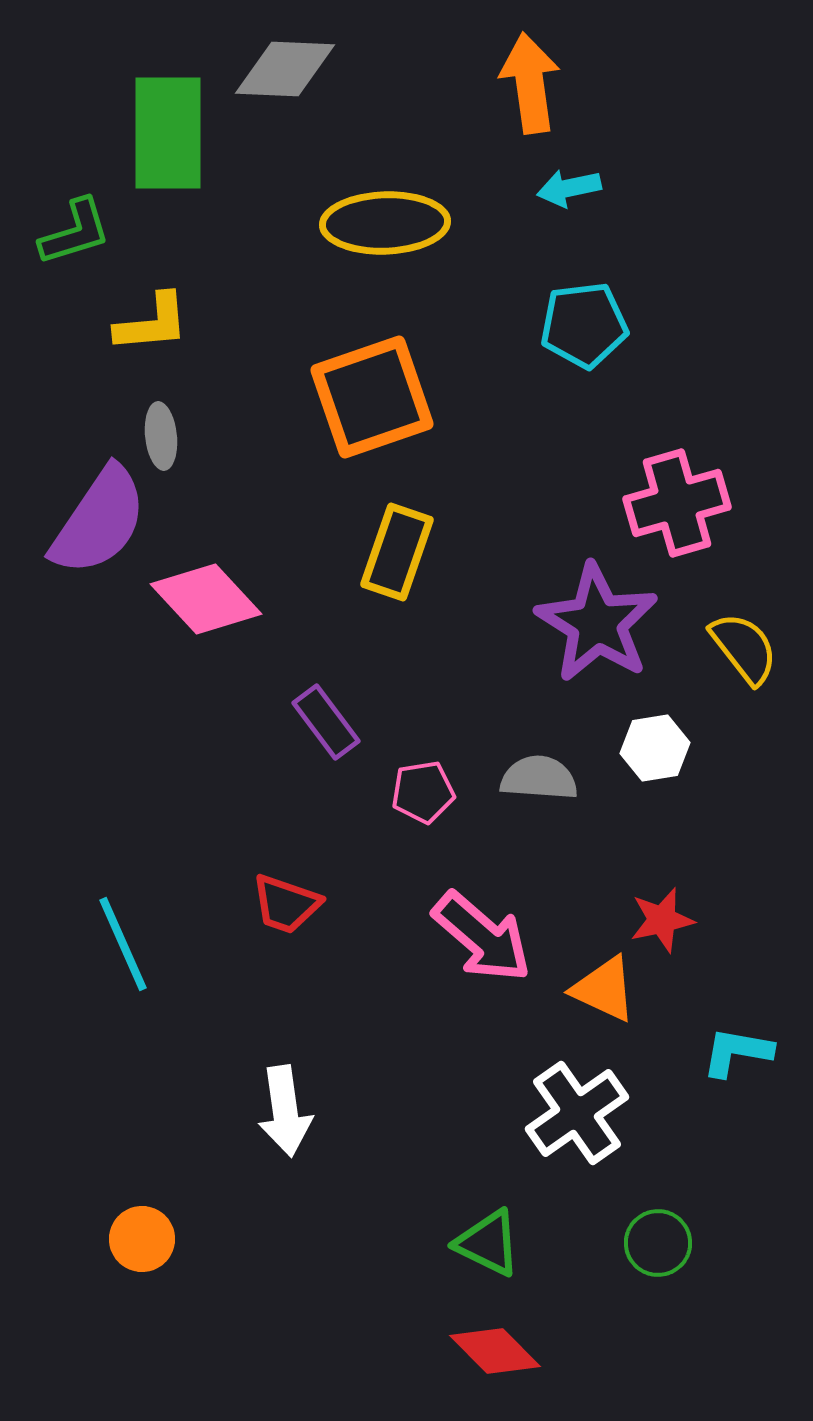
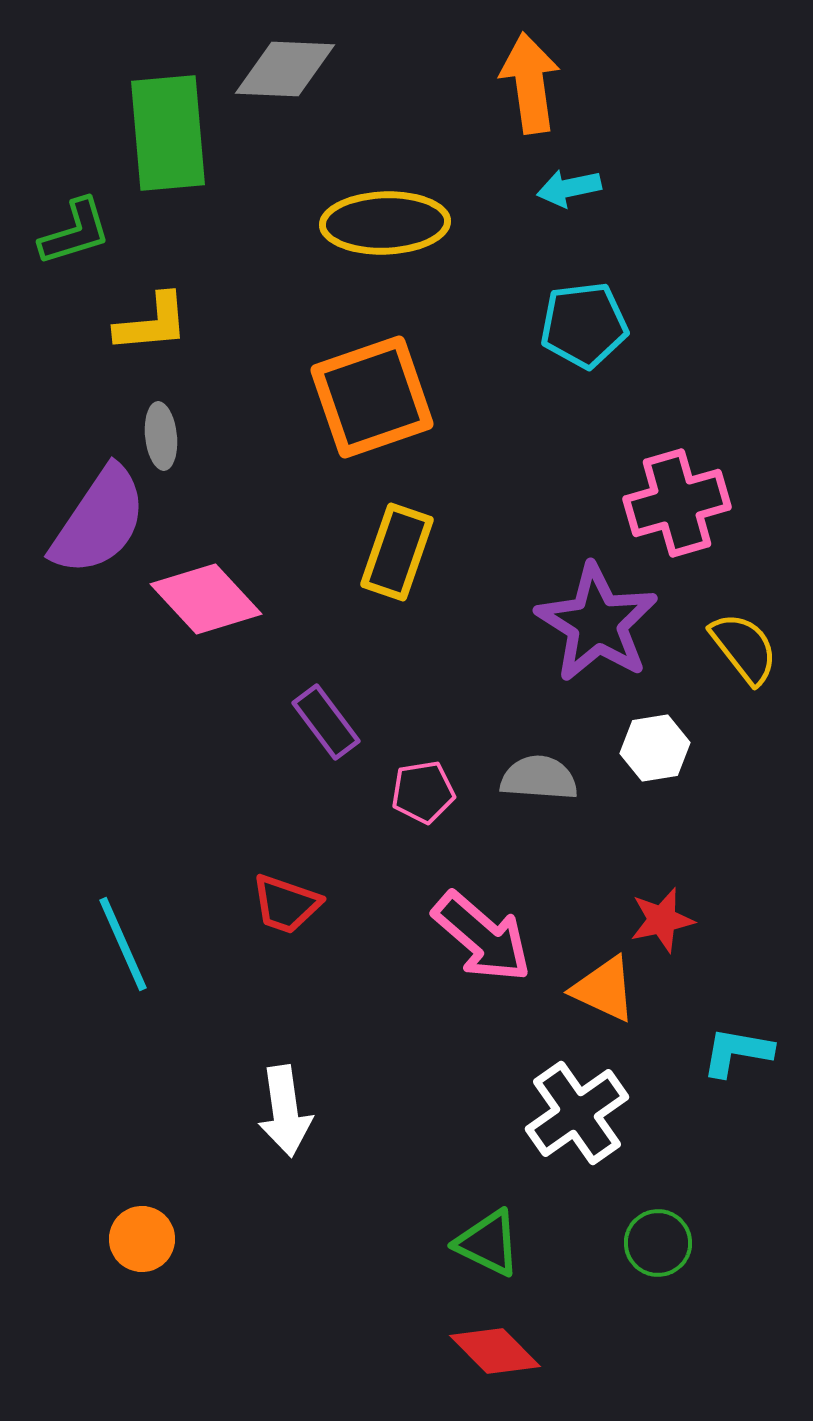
green rectangle: rotated 5 degrees counterclockwise
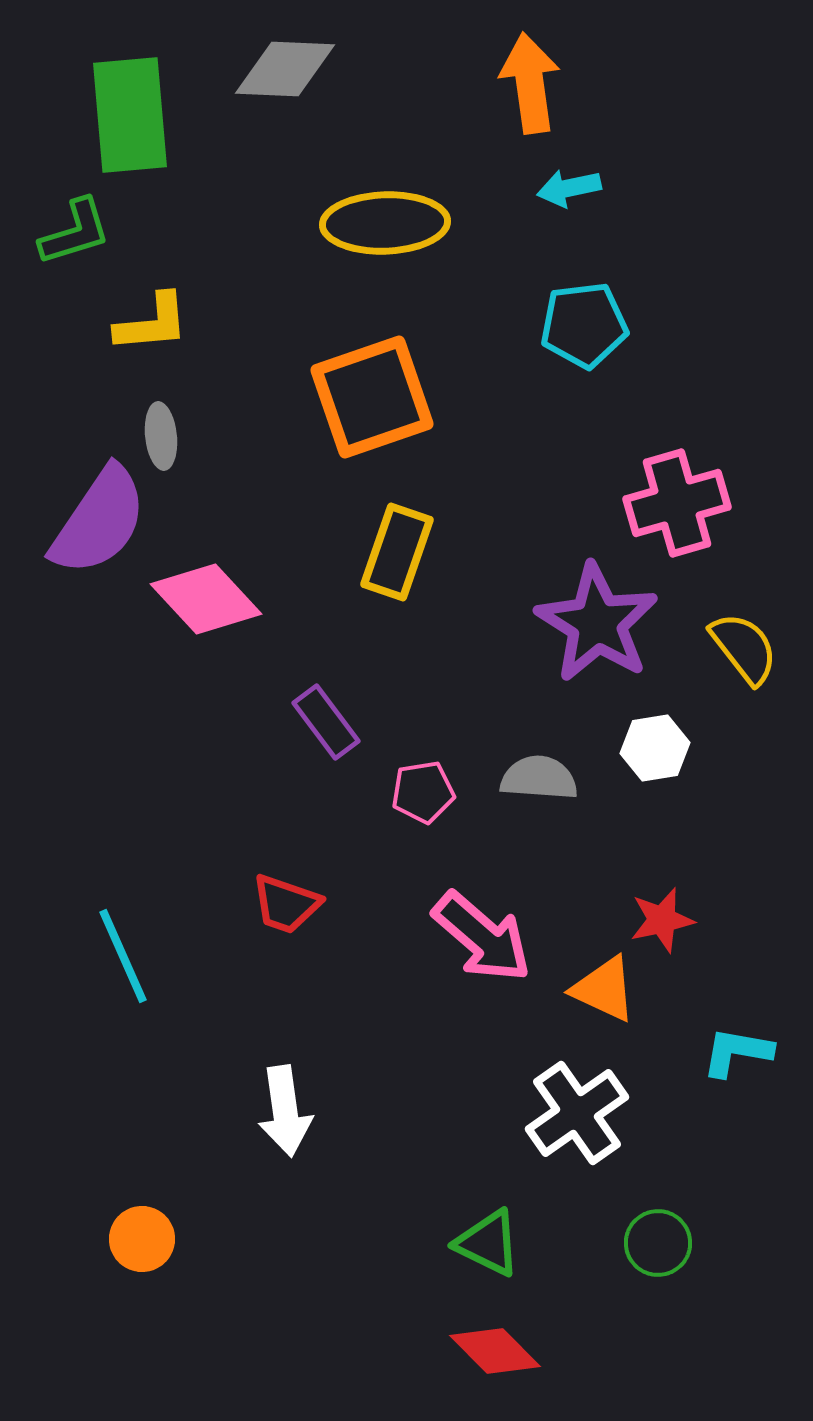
green rectangle: moved 38 px left, 18 px up
cyan line: moved 12 px down
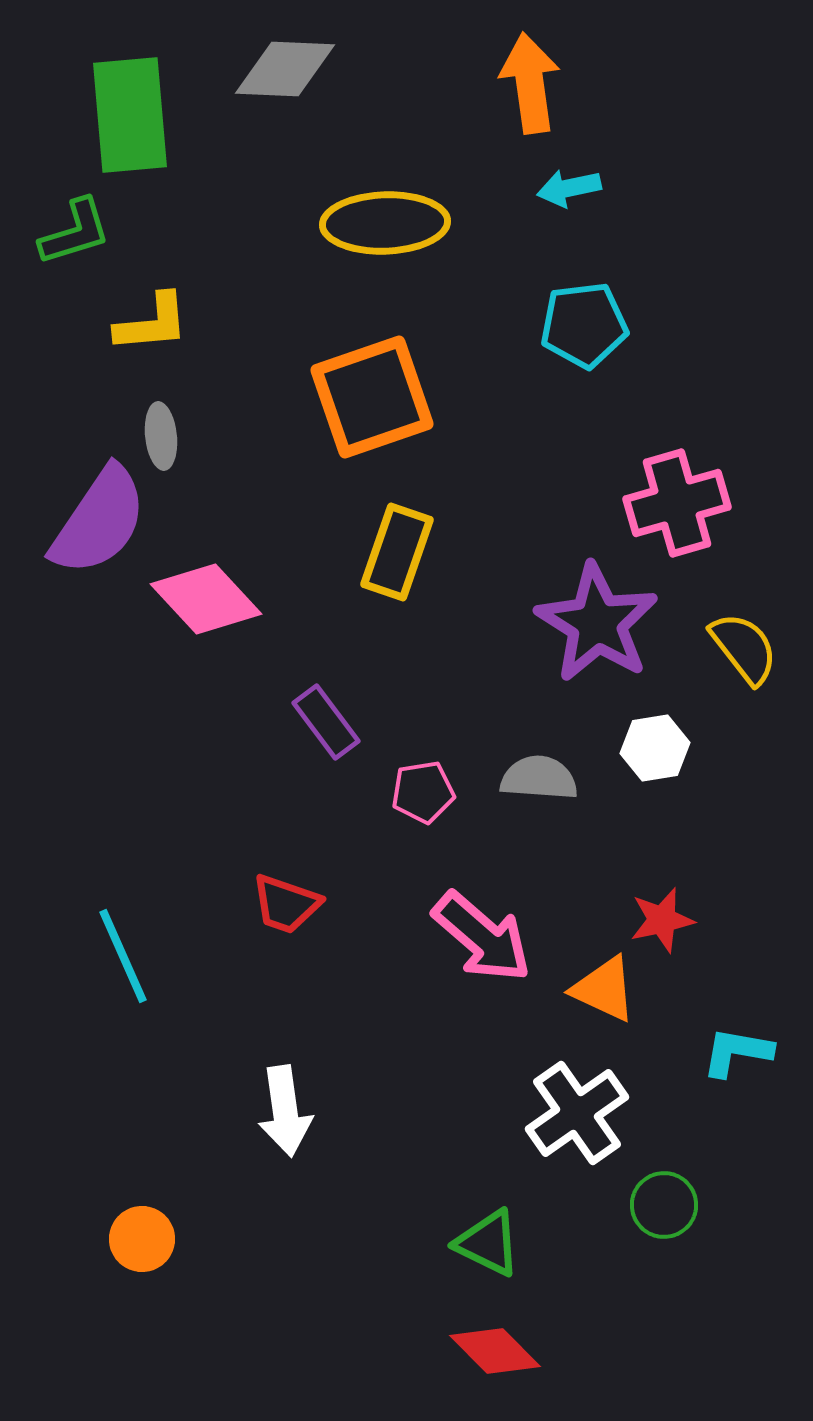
green circle: moved 6 px right, 38 px up
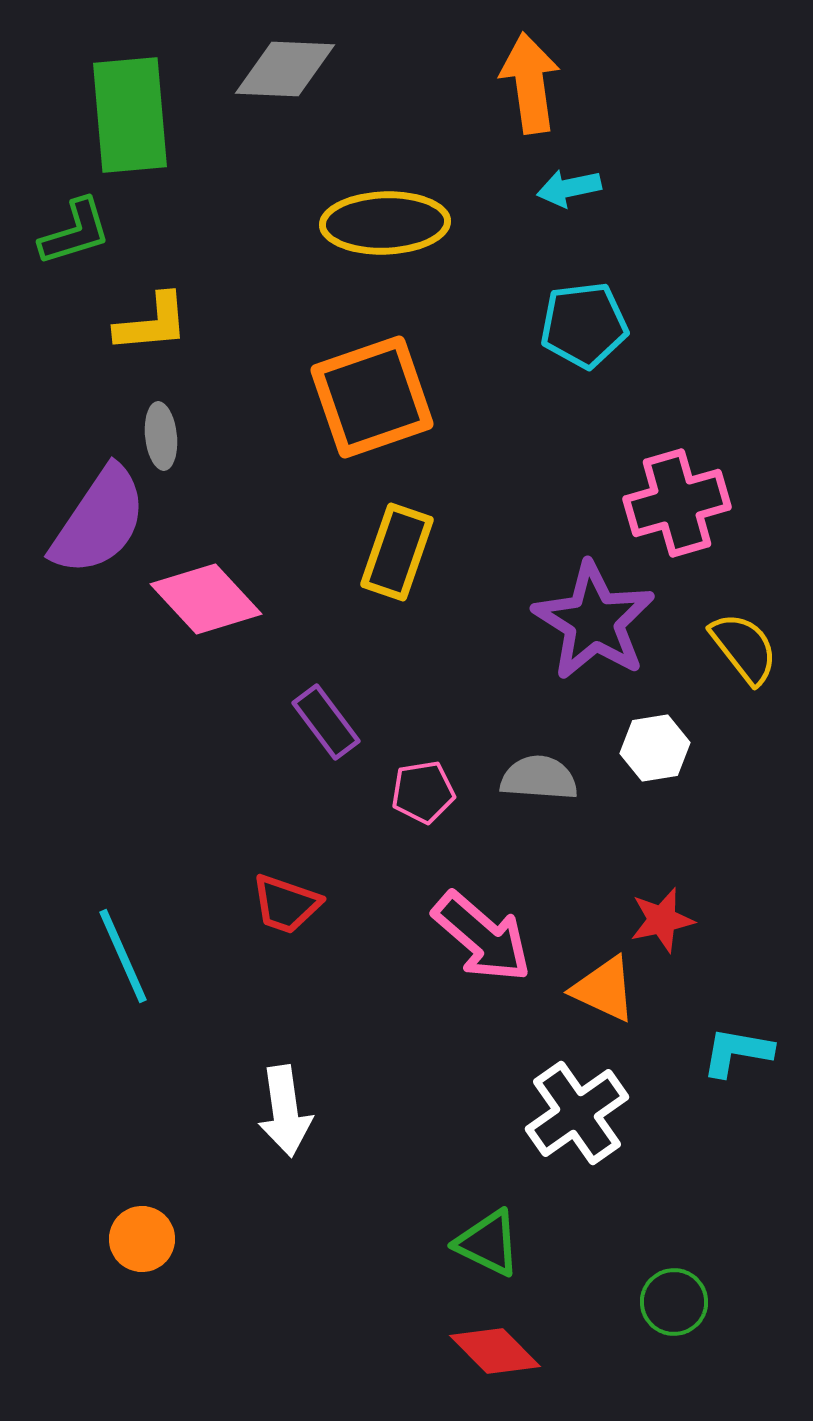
purple star: moved 3 px left, 2 px up
green circle: moved 10 px right, 97 px down
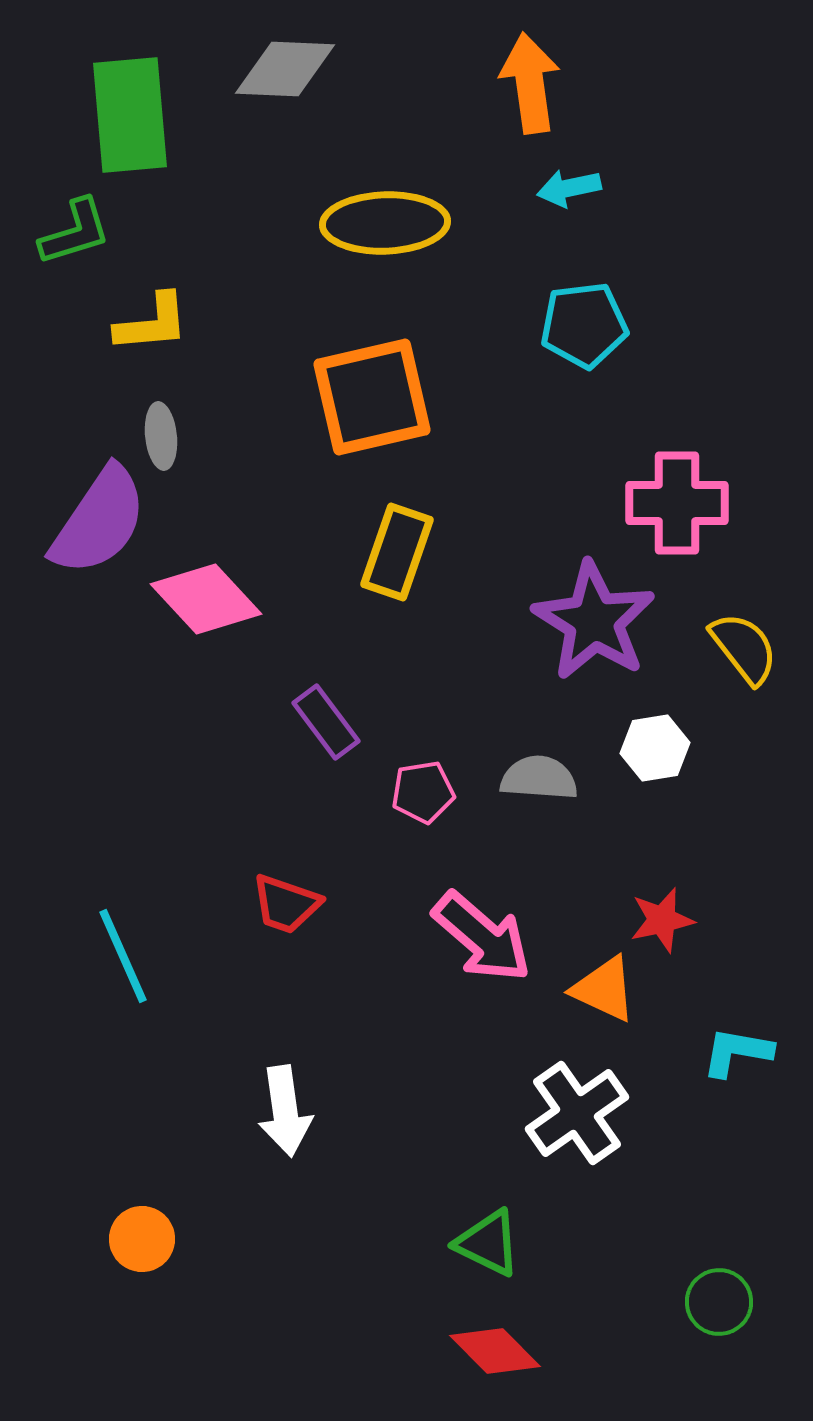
orange square: rotated 6 degrees clockwise
pink cross: rotated 16 degrees clockwise
green circle: moved 45 px right
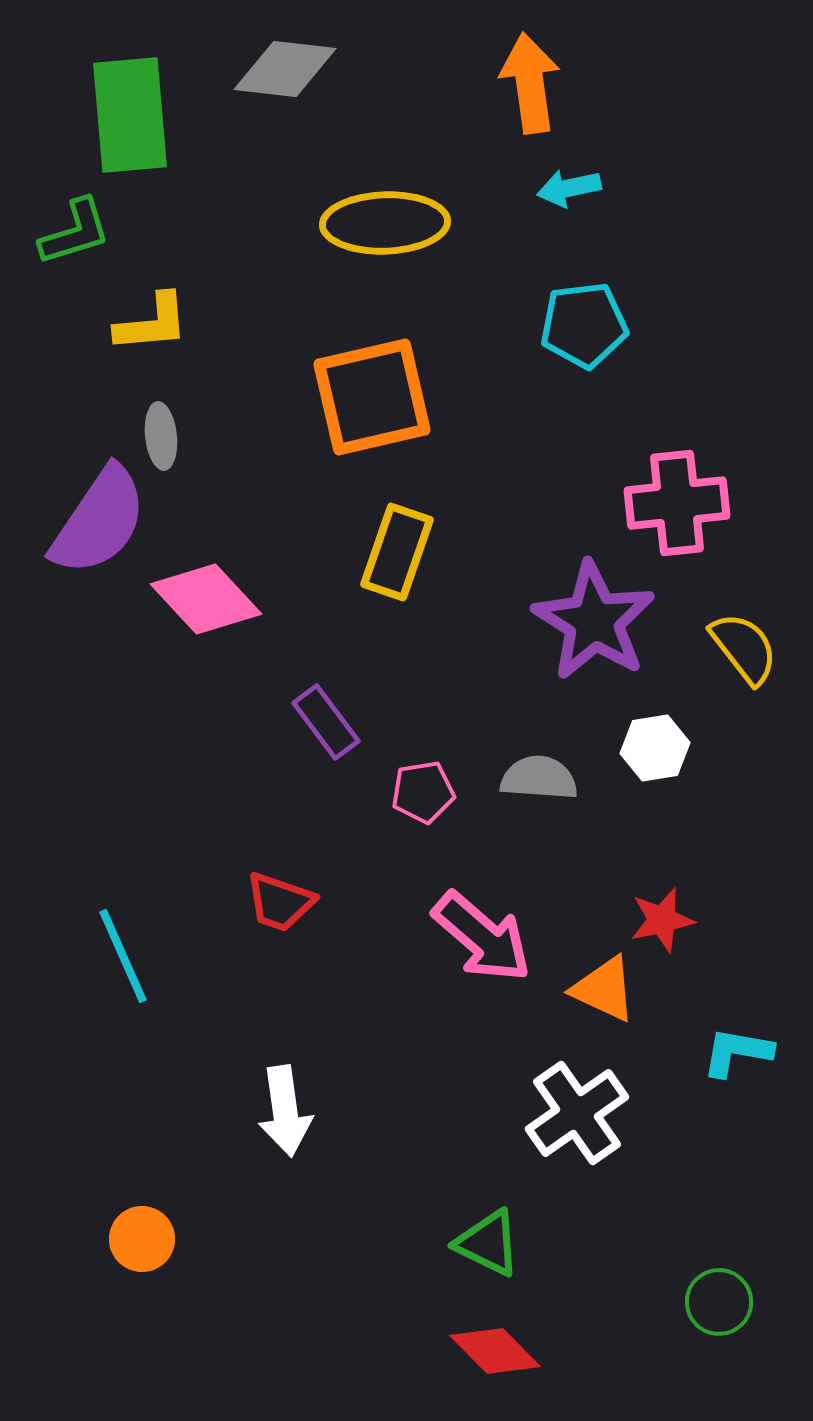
gray diamond: rotated 4 degrees clockwise
pink cross: rotated 6 degrees counterclockwise
red trapezoid: moved 6 px left, 2 px up
